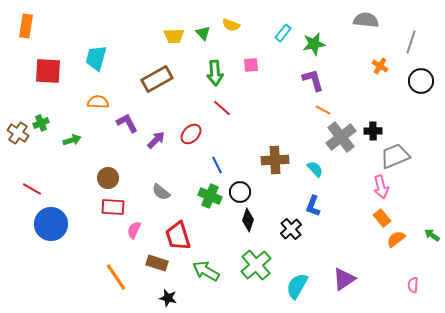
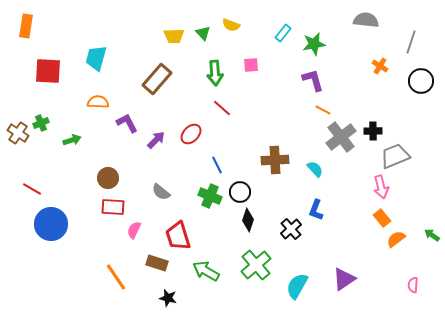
brown rectangle at (157, 79): rotated 20 degrees counterclockwise
blue L-shape at (313, 206): moved 3 px right, 4 px down
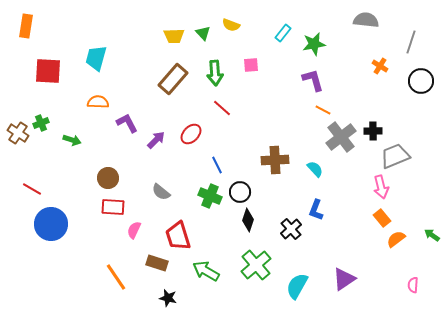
brown rectangle at (157, 79): moved 16 px right
green arrow at (72, 140): rotated 36 degrees clockwise
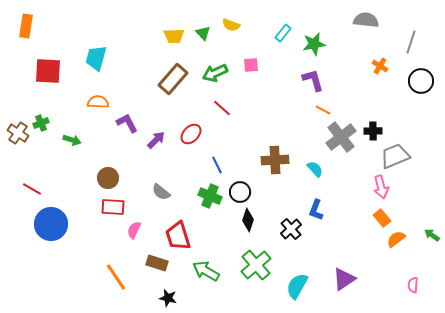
green arrow at (215, 73): rotated 70 degrees clockwise
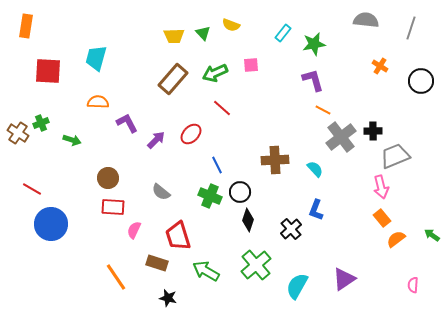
gray line at (411, 42): moved 14 px up
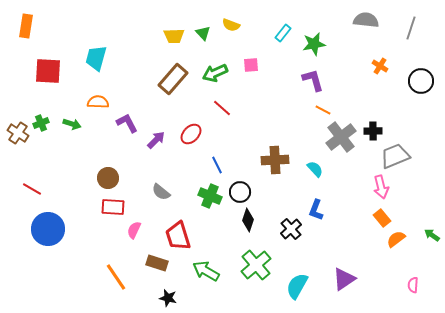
green arrow at (72, 140): moved 16 px up
blue circle at (51, 224): moved 3 px left, 5 px down
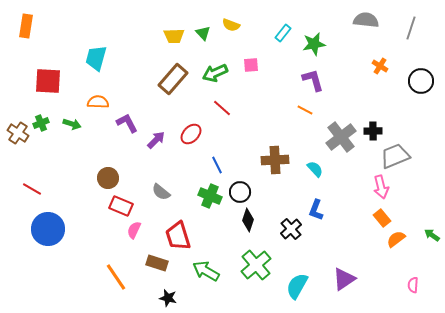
red square at (48, 71): moved 10 px down
orange line at (323, 110): moved 18 px left
red rectangle at (113, 207): moved 8 px right, 1 px up; rotated 20 degrees clockwise
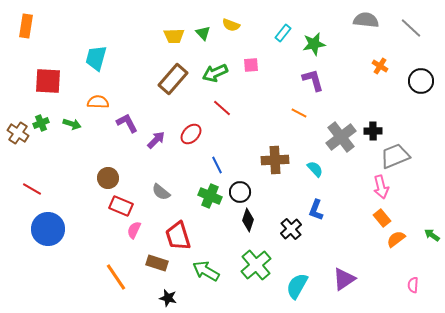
gray line at (411, 28): rotated 65 degrees counterclockwise
orange line at (305, 110): moved 6 px left, 3 px down
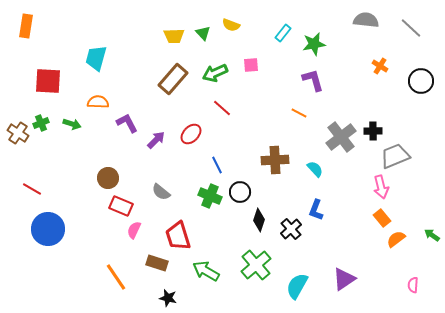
black diamond at (248, 220): moved 11 px right
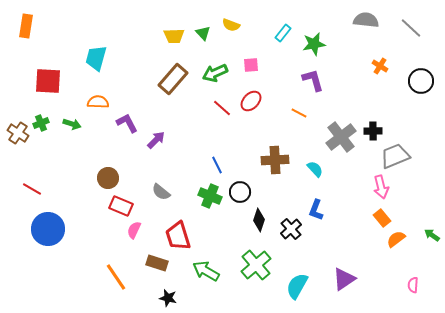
red ellipse at (191, 134): moved 60 px right, 33 px up
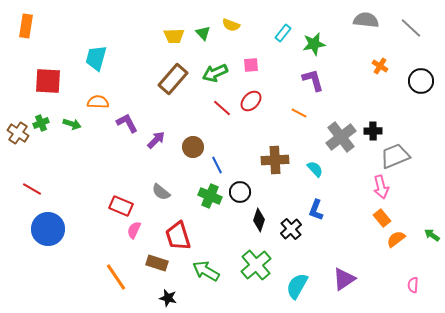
brown circle at (108, 178): moved 85 px right, 31 px up
